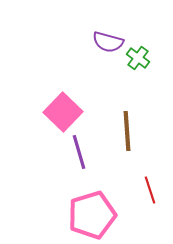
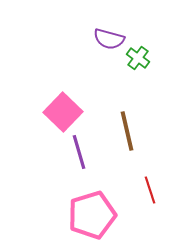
purple semicircle: moved 1 px right, 3 px up
brown line: rotated 9 degrees counterclockwise
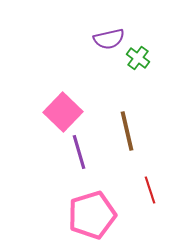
purple semicircle: rotated 28 degrees counterclockwise
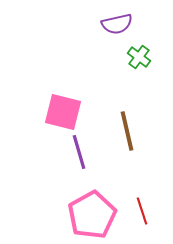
purple semicircle: moved 8 px right, 15 px up
green cross: moved 1 px right, 1 px up
pink square: rotated 30 degrees counterclockwise
red line: moved 8 px left, 21 px down
pink pentagon: rotated 12 degrees counterclockwise
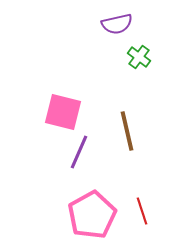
purple line: rotated 40 degrees clockwise
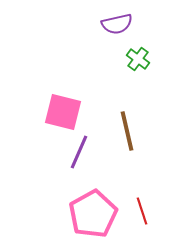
green cross: moved 1 px left, 2 px down
pink pentagon: moved 1 px right, 1 px up
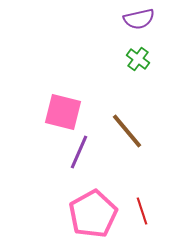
purple semicircle: moved 22 px right, 5 px up
brown line: rotated 27 degrees counterclockwise
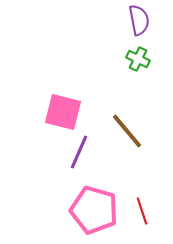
purple semicircle: moved 1 px down; rotated 88 degrees counterclockwise
green cross: rotated 10 degrees counterclockwise
pink pentagon: moved 1 px right, 4 px up; rotated 27 degrees counterclockwise
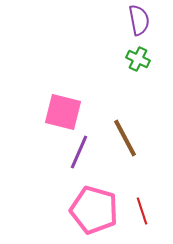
brown line: moved 2 px left, 7 px down; rotated 12 degrees clockwise
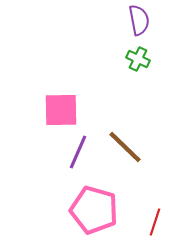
pink square: moved 2 px left, 2 px up; rotated 15 degrees counterclockwise
brown line: moved 9 px down; rotated 18 degrees counterclockwise
purple line: moved 1 px left
red line: moved 13 px right, 11 px down; rotated 36 degrees clockwise
